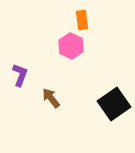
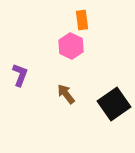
brown arrow: moved 15 px right, 4 px up
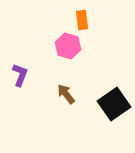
pink hexagon: moved 3 px left; rotated 10 degrees counterclockwise
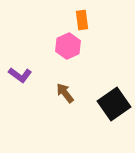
pink hexagon: rotated 20 degrees clockwise
purple L-shape: rotated 105 degrees clockwise
brown arrow: moved 1 px left, 1 px up
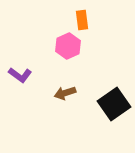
brown arrow: rotated 70 degrees counterclockwise
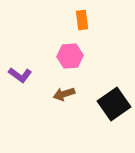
pink hexagon: moved 2 px right, 10 px down; rotated 20 degrees clockwise
brown arrow: moved 1 px left, 1 px down
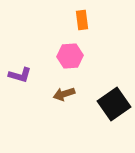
purple L-shape: rotated 20 degrees counterclockwise
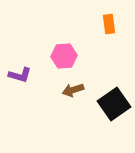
orange rectangle: moved 27 px right, 4 px down
pink hexagon: moved 6 px left
brown arrow: moved 9 px right, 4 px up
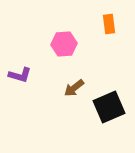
pink hexagon: moved 12 px up
brown arrow: moved 1 px right, 2 px up; rotated 20 degrees counterclockwise
black square: moved 5 px left, 3 px down; rotated 12 degrees clockwise
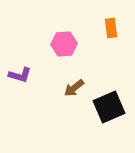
orange rectangle: moved 2 px right, 4 px down
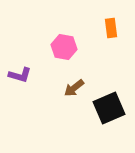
pink hexagon: moved 3 px down; rotated 15 degrees clockwise
black square: moved 1 px down
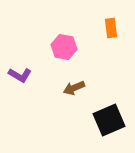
purple L-shape: rotated 15 degrees clockwise
brown arrow: rotated 15 degrees clockwise
black square: moved 12 px down
